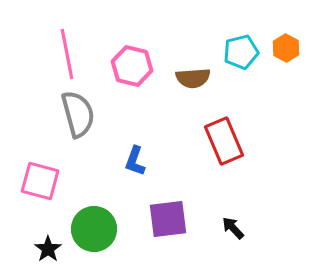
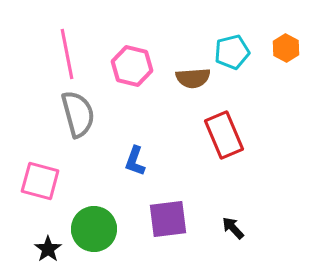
cyan pentagon: moved 9 px left
red rectangle: moved 6 px up
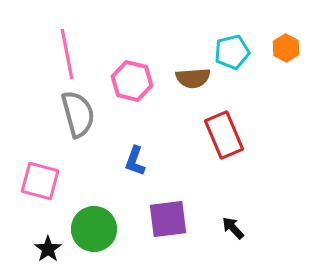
pink hexagon: moved 15 px down
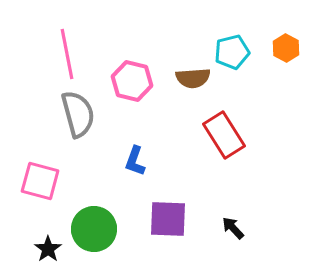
red rectangle: rotated 9 degrees counterclockwise
purple square: rotated 9 degrees clockwise
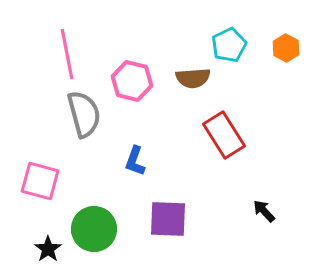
cyan pentagon: moved 3 px left, 7 px up; rotated 12 degrees counterclockwise
gray semicircle: moved 6 px right
black arrow: moved 31 px right, 17 px up
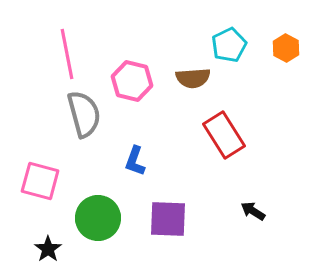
black arrow: moved 11 px left; rotated 15 degrees counterclockwise
green circle: moved 4 px right, 11 px up
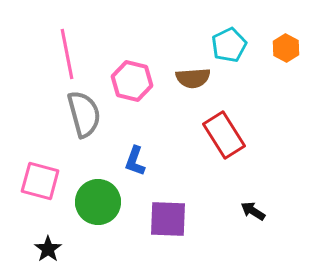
green circle: moved 16 px up
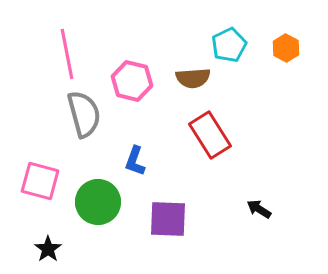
red rectangle: moved 14 px left
black arrow: moved 6 px right, 2 px up
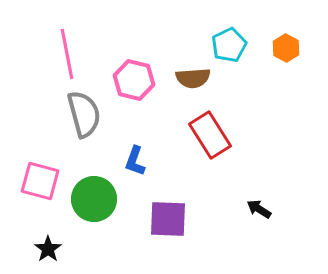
pink hexagon: moved 2 px right, 1 px up
green circle: moved 4 px left, 3 px up
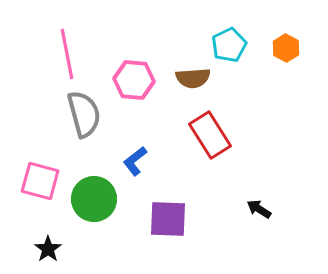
pink hexagon: rotated 9 degrees counterclockwise
blue L-shape: rotated 32 degrees clockwise
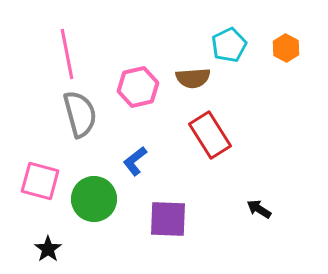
pink hexagon: moved 4 px right, 7 px down; rotated 18 degrees counterclockwise
gray semicircle: moved 4 px left
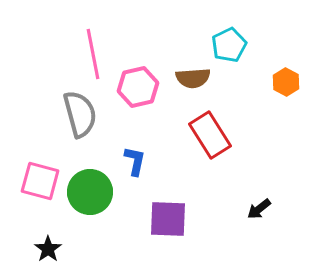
orange hexagon: moved 34 px down
pink line: moved 26 px right
blue L-shape: rotated 140 degrees clockwise
green circle: moved 4 px left, 7 px up
black arrow: rotated 70 degrees counterclockwise
